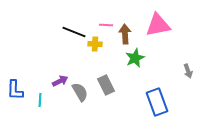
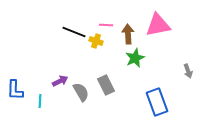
brown arrow: moved 3 px right
yellow cross: moved 1 px right, 3 px up; rotated 16 degrees clockwise
gray semicircle: moved 1 px right
cyan line: moved 1 px down
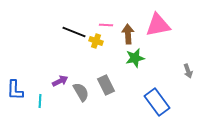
green star: rotated 12 degrees clockwise
blue rectangle: rotated 16 degrees counterclockwise
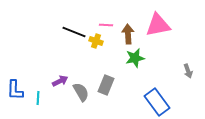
gray rectangle: rotated 48 degrees clockwise
cyan line: moved 2 px left, 3 px up
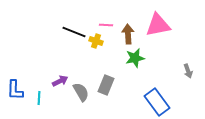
cyan line: moved 1 px right
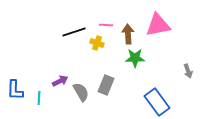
black line: rotated 40 degrees counterclockwise
yellow cross: moved 1 px right, 2 px down
green star: rotated 12 degrees clockwise
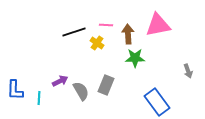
yellow cross: rotated 16 degrees clockwise
gray semicircle: moved 1 px up
